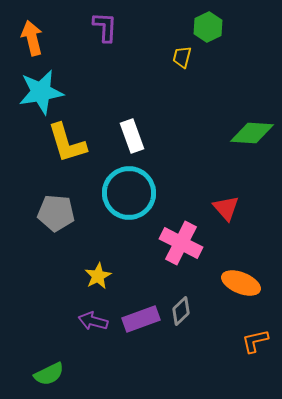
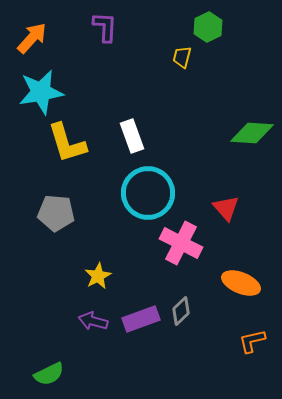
orange arrow: rotated 56 degrees clockwise
cyan circle: moved 19 px right
orange L-shape: moved 3 px left
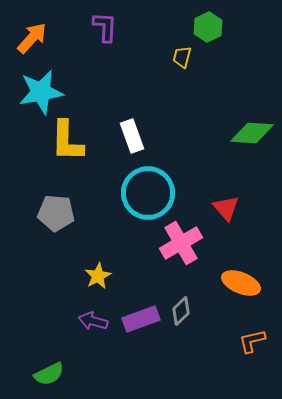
yellow L-shape: moved 2 px up; rotated 18 degrees clockwise
pink cross: rotated 33 degrees clockwise
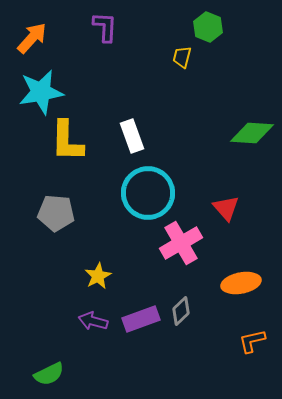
green hexagon: rotated 12 degrees counterclockwise
orange ellipse: rotated 33 degrees counterclockwise
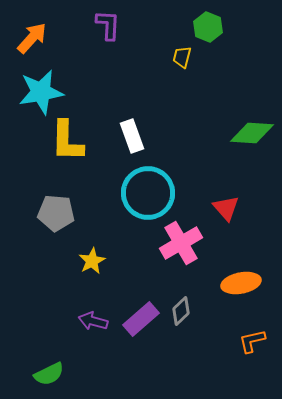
purple L-shape: moved 3 px right, 2 px up
yellow star: moved 6 px left, 15 px up
purple rectangle: rotated 21 degrees counterclockwise
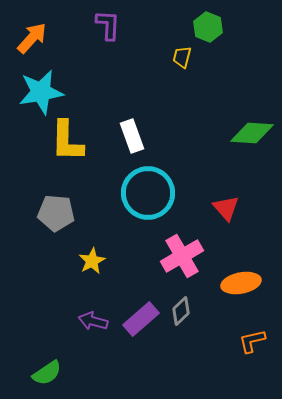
pink cross: moved 1 px right, 13 px down
green semicircle: moved 2 px left, 1 px up; rotated 8 degrees counterclockwise
